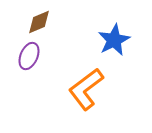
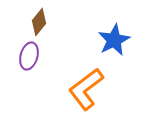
brown diamond: rotated 28 degrees counterclockwise
purple ellipse: rotated 8 degrees counterclockwise
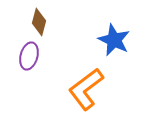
brown diamond: rotated 24 degrees counterclockwise
blue star: rotated 20 degrees counterclockwise
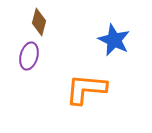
orange L-shape: rotated 42 degrees clockwise
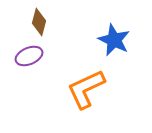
purple ellipse: rotated 52 degrees clockwise
orange L-shape: rotated 30 degrees counterclockwise
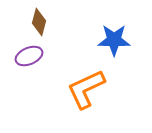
blue star: rotated 24 degrees counterclockwise
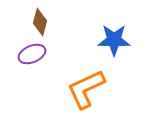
brown diamond: moved 1 px right
purple ellipse: moved 3 px right, 2 px up
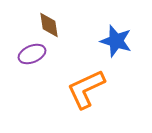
brown diamond: moved 9 px right, 3 px down; rotated 24 degrees counterclockwise
blue star: moved 2 px right, 1 px down; rotated 16 degrees clockwise
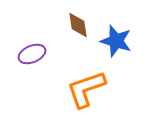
brown diamond: moved 29 px right
orange L-shape: rotated 6 degrees clockwise
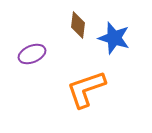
brown diamond: rotated 16 degrees clockwise
blue star: moved 2 px left, 3 px up
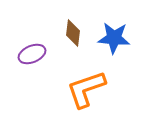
brown diamond: moved 5 px left, 8 px down
blue star: rotated 12 degrees counterclockwise
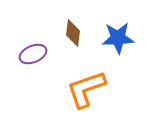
blue star: moved 4 px right; rotated 8 degrees counterclockwise
purple ellipse: moved 1 px right
